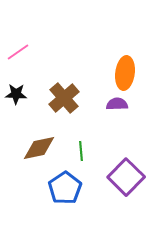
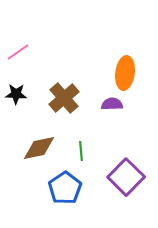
purple semicircle: moved 5 px left
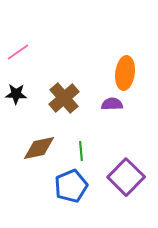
blue pentagon: moved 6 px right, 2 px up; rotated 12 degrees clockwise
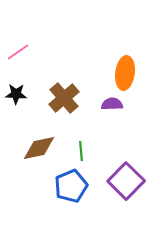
purple square: moved 4 px down
